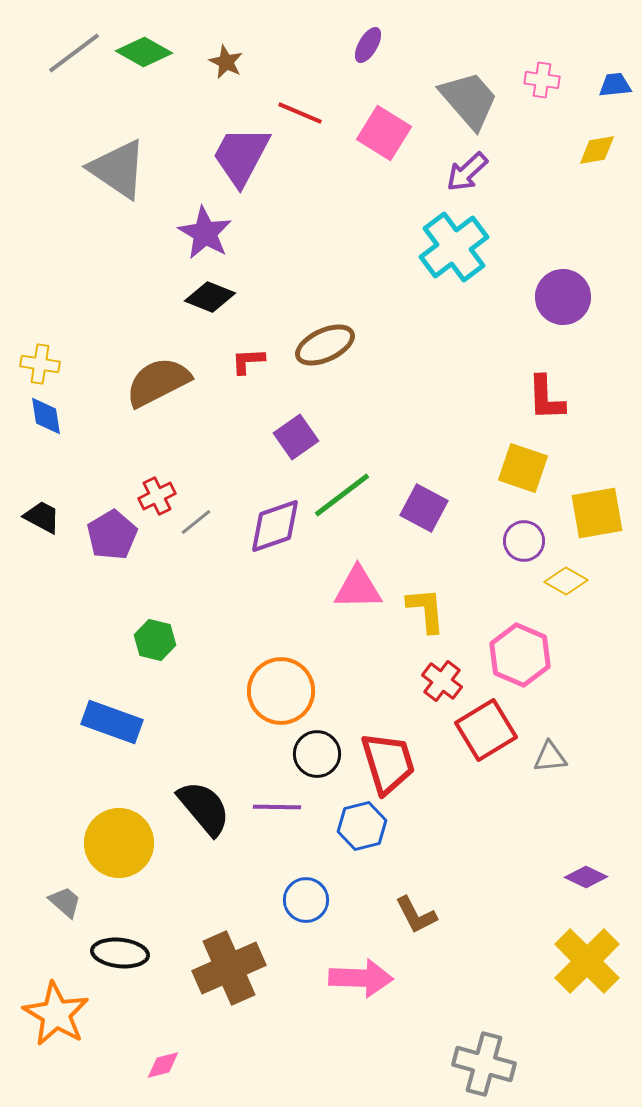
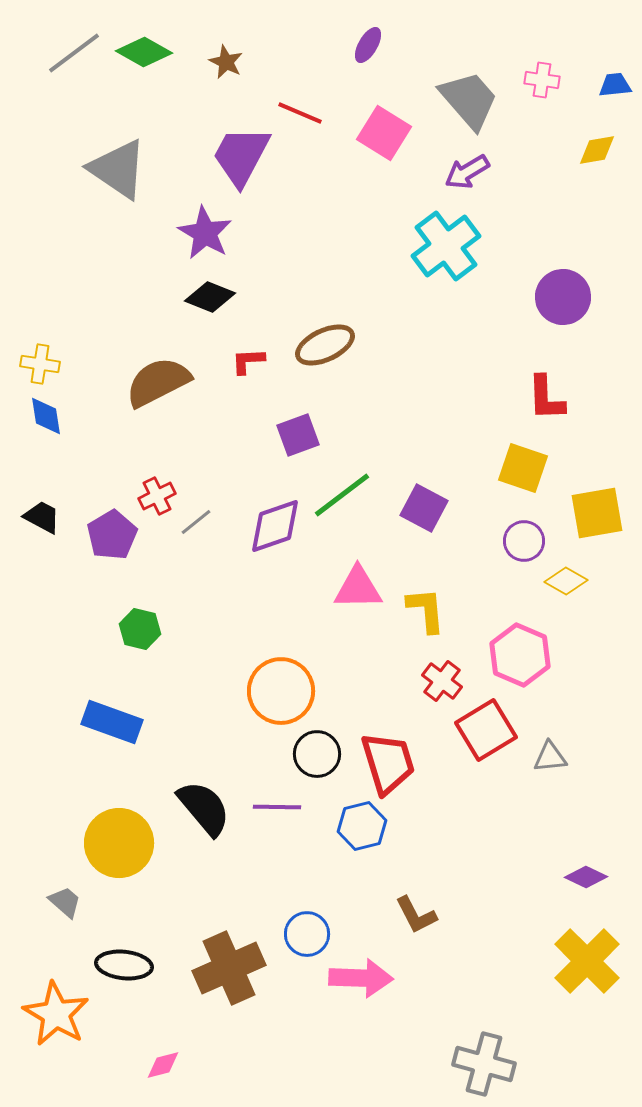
purple arrow at (467, 172): rotated 12 degrees clockwise
cyan cross at (454, 247): moved 8 px left, 1 px up
purple square at (296, 437): moved 2 px right, 2 px up; rotated 15 degrees clockwise
green hexagon at (155, 640): moved 15 px left, 11 px up
blue circle at (306, 900): moved 1 px right, 34 px down
black ellipse at (120, 953): moved 4 px right, 12 px down
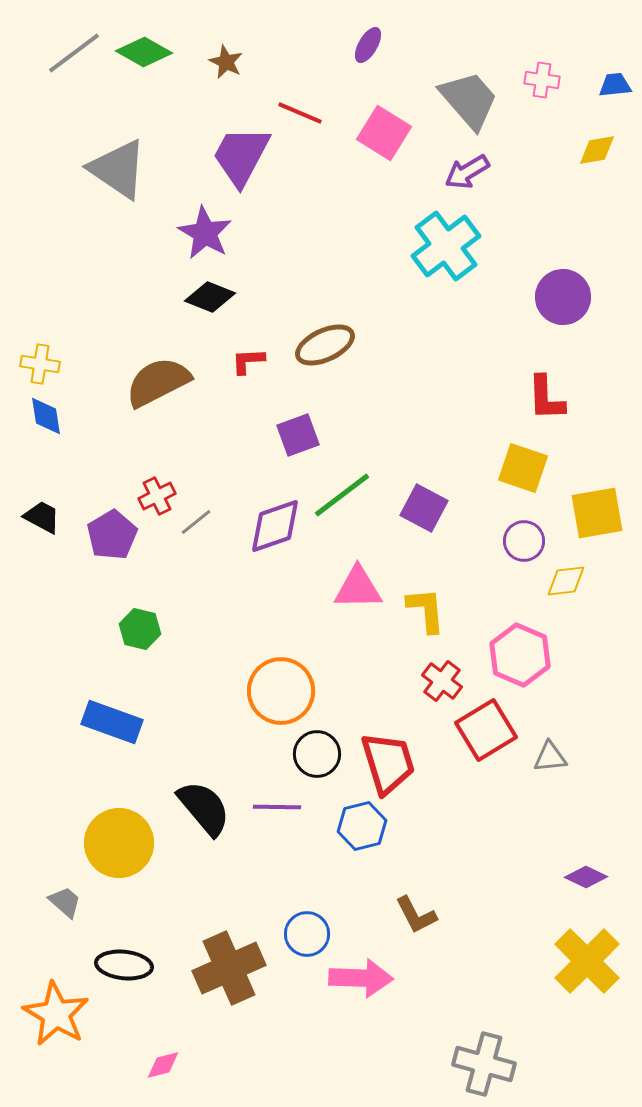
yellow diamond at (566, 581): rotated 36 degrees counterclockwise
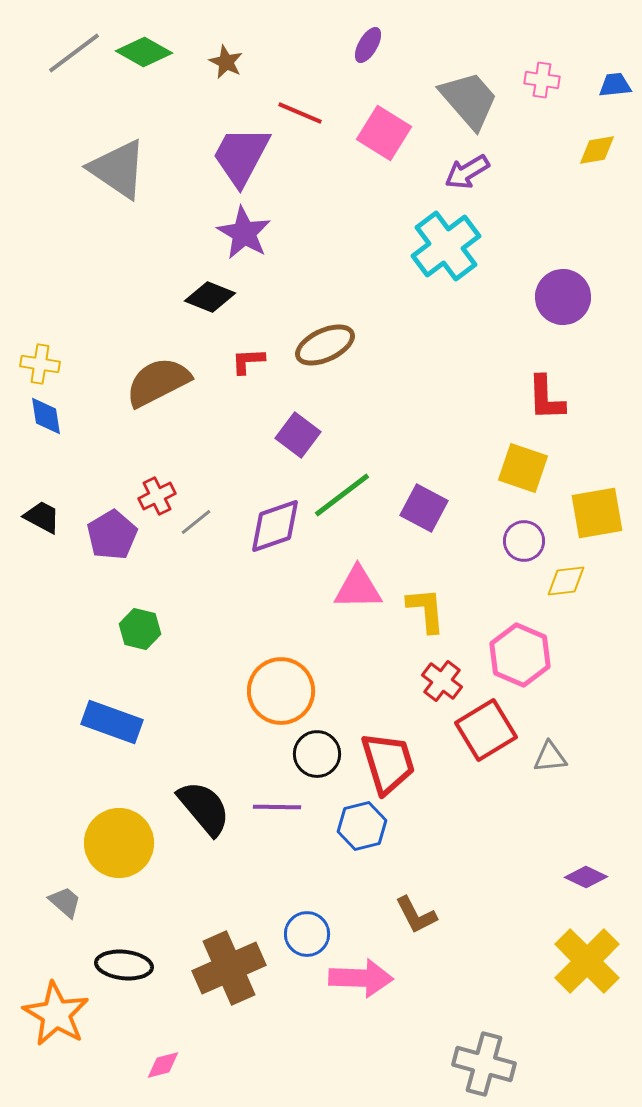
purple star at (205, 233): moved 39 px right
purple square at (298, 435): rotated 33 degrees counterclockwise
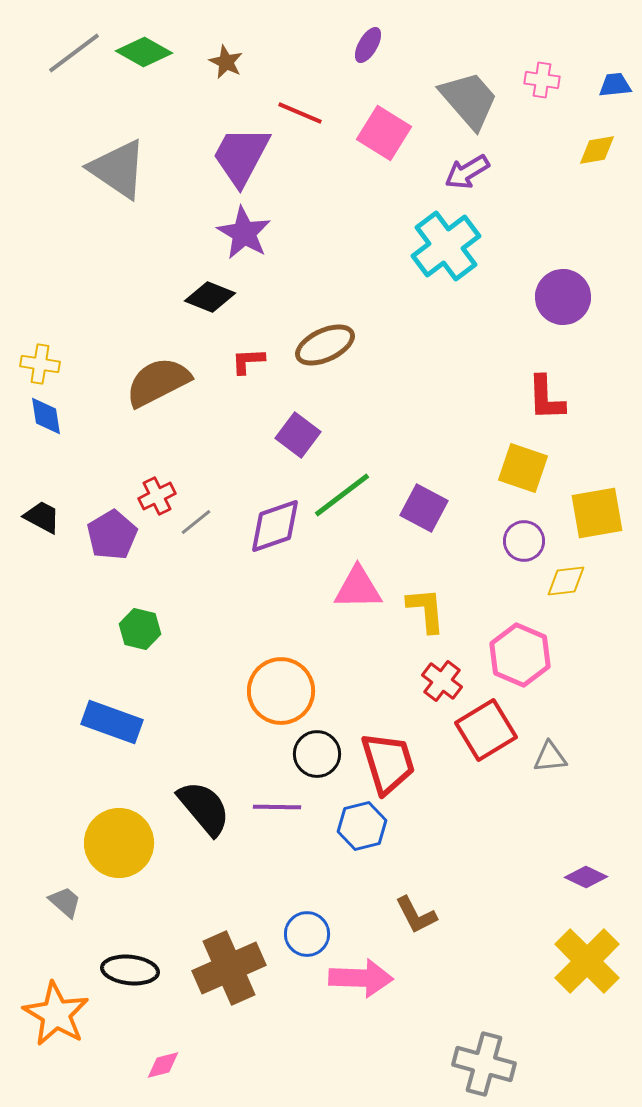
black ellipse at (124, 965): moved 6 px right, 5 px down
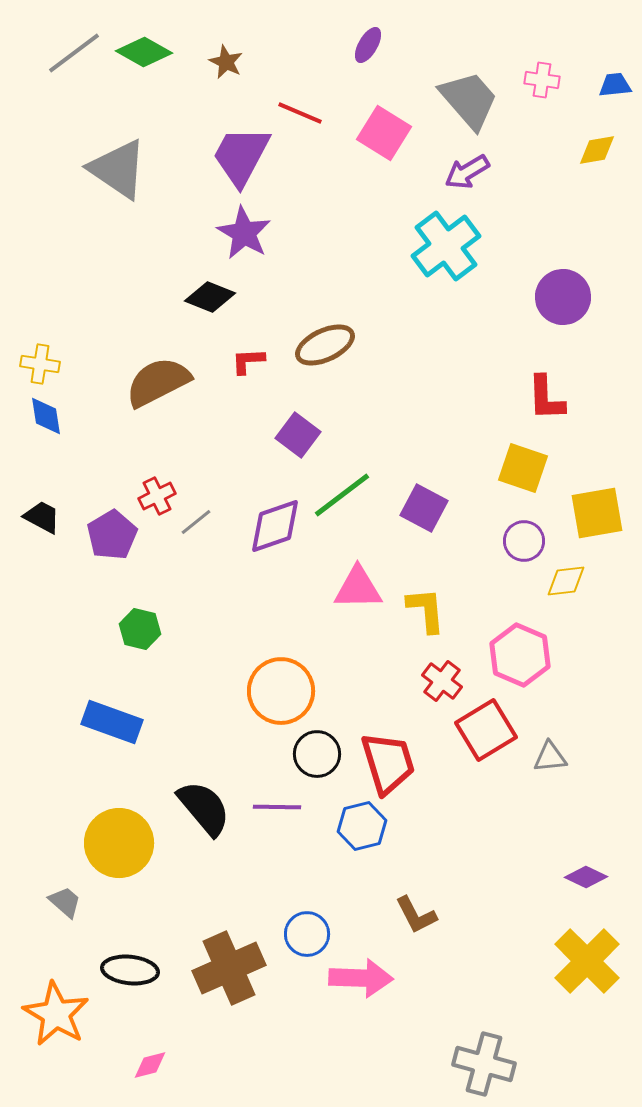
pink diamond at (163, 1065): moved 13 px left
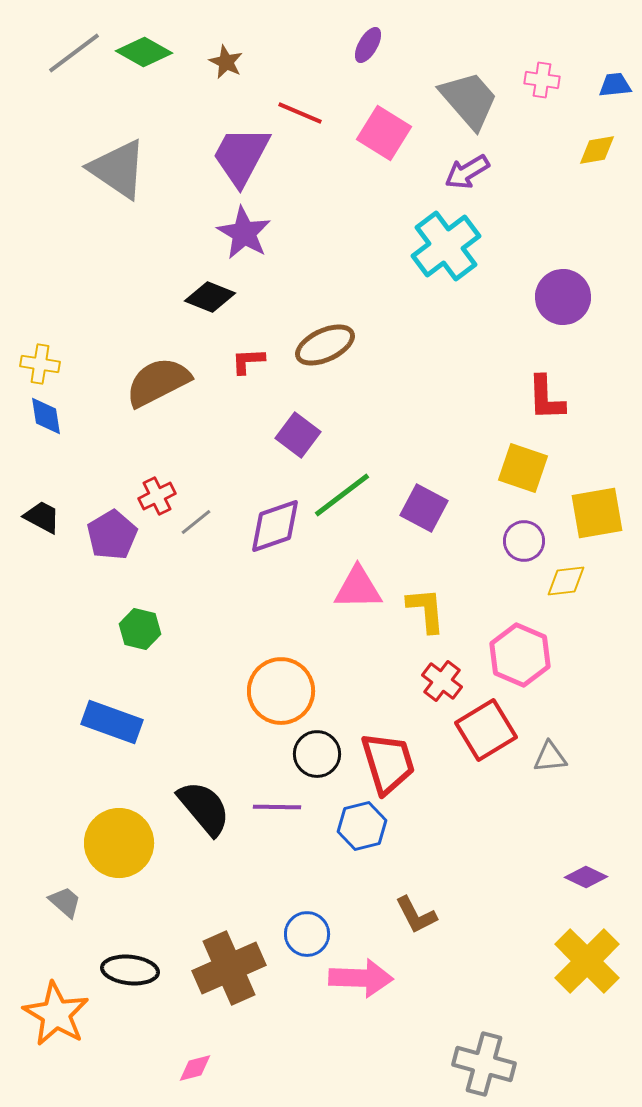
pink diamond at (150, 1065): moved 45 px right, 3 px down
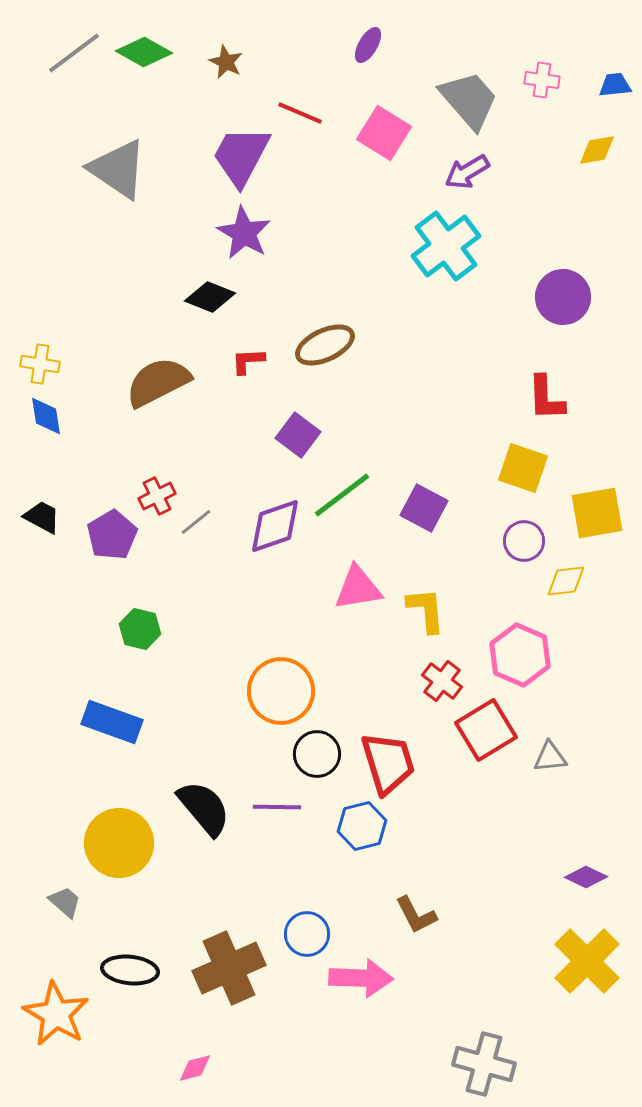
pink triangle at (358, 588): rotated 8 degrees counterclockwise
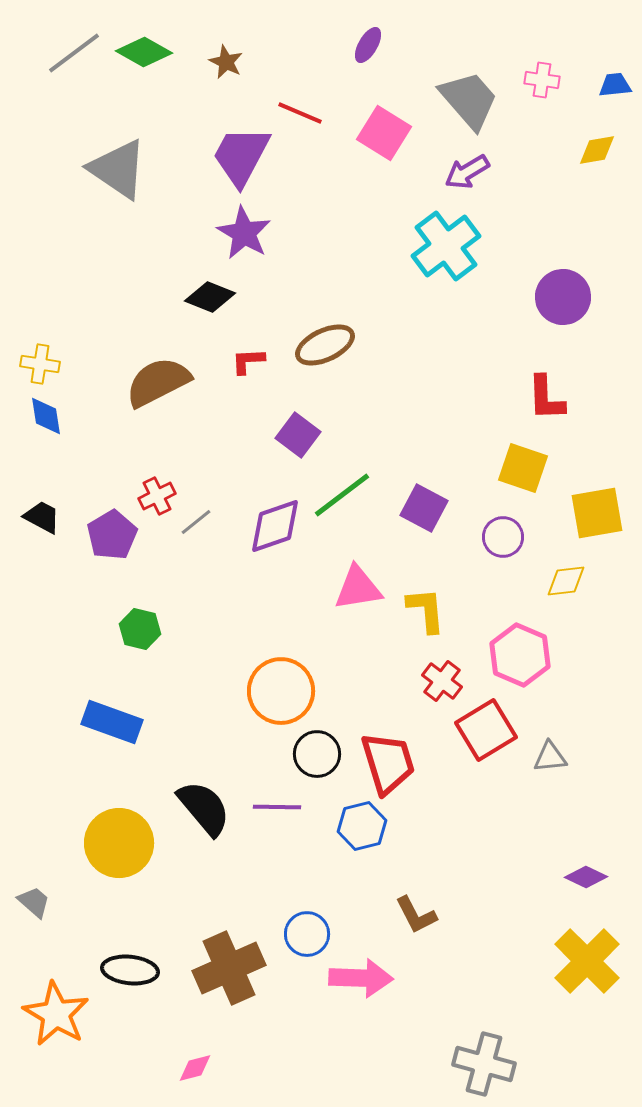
purple circle at (524, 541): moved 21 px left, 4 px up
gray trapezoid at (65, 902): moved 31 px left
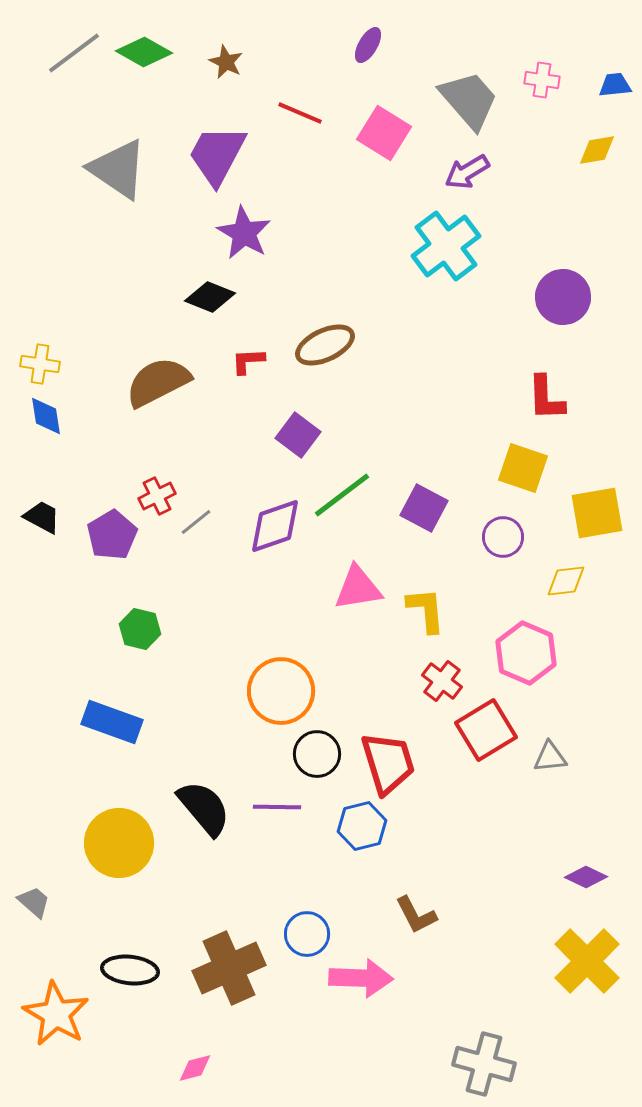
purple trapezoid at (241, 156): moved 24 px left, 1 px up
pink hexagon at (520, 655): moved 6 px right, 2 px up
